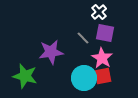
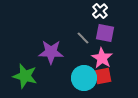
white cross: moved 1 px right, 1 px up
purple star: rotated 10 degrees clockwise
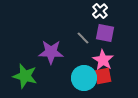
pink star: moved 1 px right, 2 px down
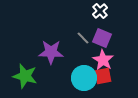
purple square: moved 3 px left, 5 px down; rotated 12 degrees clockwise
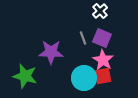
gray line: rotated 24 degrees clockwise
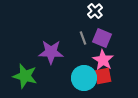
white cross: moved 5 px left
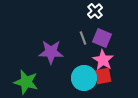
green star: moved 1 px right, 6 px down
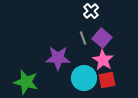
white cross: moved 4 px left
purple square: rotated 18 degrees clockwise
purple star: moved 7 px right, 6 px down
red square: moved 4 px right, 4 px down
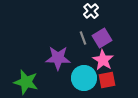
purple square: rotated 18 degrees clockwise
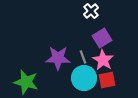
gray line: moved 19 px down
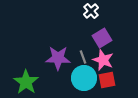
pink star: rotated 10 degrees counterclockwise
green star: rotated 20 degrees clockwise
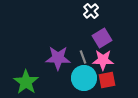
pink star: rotated 20 degrees counterclockwise
